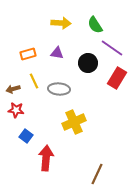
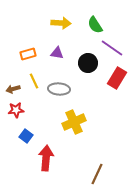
red star: rotated 14 degrees counterclockwise
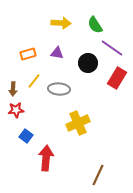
yellow line: rotated 63 degrees clockwise
brown arrow: rotated 72 degrees counterclockwise
yellow cross: moved 4 px right, 1 px down
brown line: moved 1 px right, 1 px down
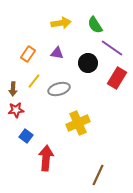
yellow arrow: rotated 12 degrees counterclockwise
orange rectangle: rotated 42 degrees counterclockwise
gray ellipse: rotated 20 degrees counterclockwise
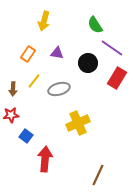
yellow arrow: moved 17 px left, 2 px up; rotated 114 degrees clockwise
red star: moved 5 px left, 5 px down
red arrow: moved 1 px left, 1 px down
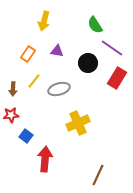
purple triangle: moved 2 px up
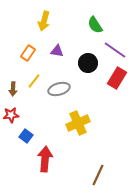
purple line: moved 3 px right, 2 px down
orange rectangle: moved 1 px up
